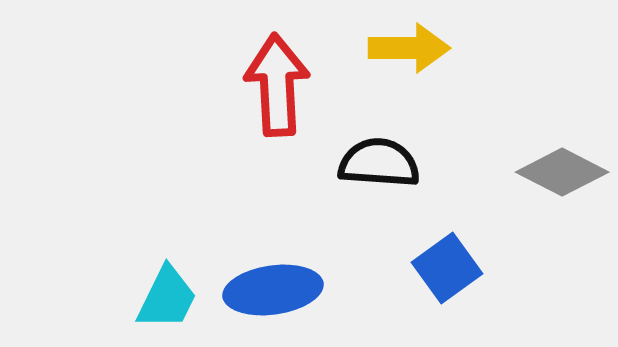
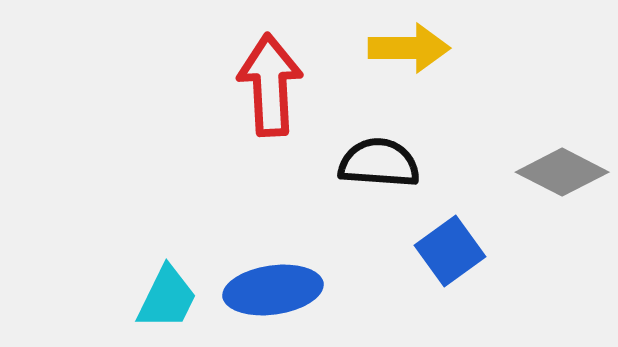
red arrow: moved 7 px left
blue square: moved 3 px right, 17 px up
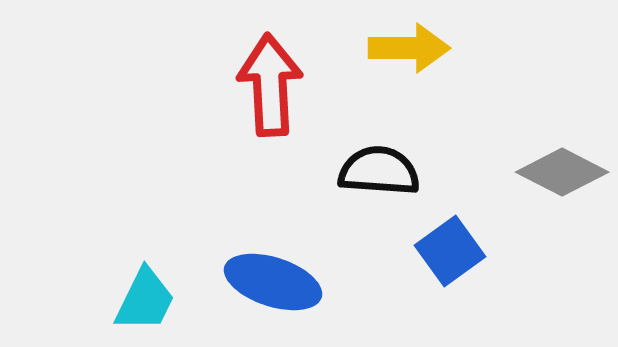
black semicircle: moved 8 px down
blue ellipse: moved 8 px up; rotated 26 degrees clockwise
cyan trapezoid: moved 22 px left, 2 px down
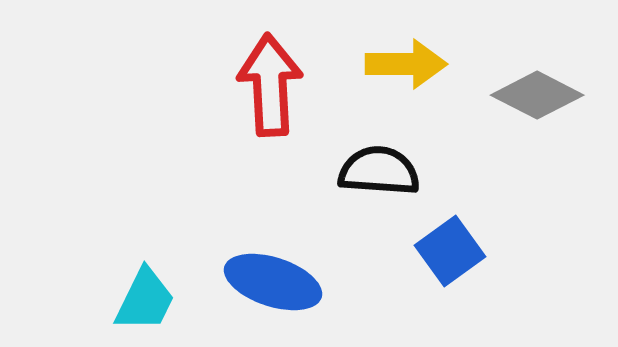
yellow arrow: moved 3 px left, 16 px down
gray diamond: moved 25 px left, 77 px up
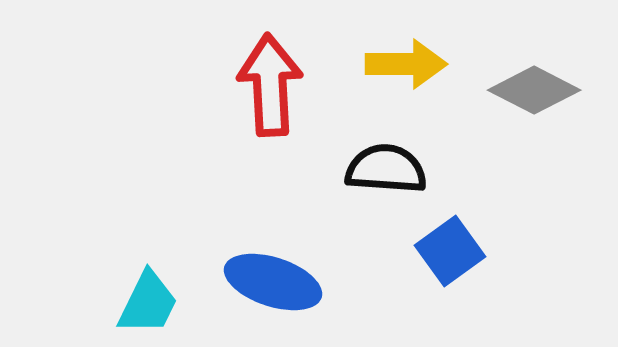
gray diamond: moved 3 px left, 5 px up
black semicircle: moved 7 px right, 2 px up
cyan trapezoid: moved 3 px right, 3 px down
